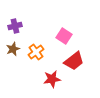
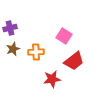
purple cross: moved 5 px left, 2 px down
orange cross: rotated 35 degrees clockwise
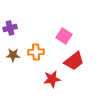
brown star: moved 6 px down; rotated 24 degrees clockwise
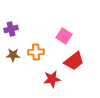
purple cross: moved 1 px right, 1 px down
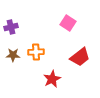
purple cross: moved 2 px up
pink square: moved 4 px right, 13 px up
red trapezoid: moved 6 px right, 4 px up
red star: rotated 18 degrees counterclockwise
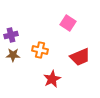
purple cross: moved 8 px down
orange cross: moved 4 px right, 2 px up; rotated 14 degrees clockwise
red trapezoid: rotated 15 degrees clockwise
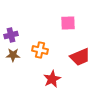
pink square: rotated 35 degrees counterclockwise
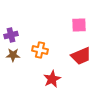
pink square: moved 11 px right, 2 px down
red trapezoid: moved 1 px right, 1 px up
